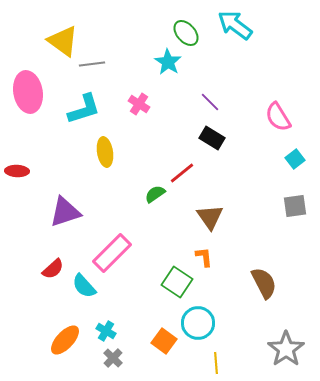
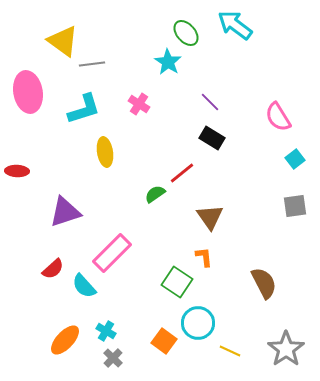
yellow line: moved 14 px right, 12 px up; rotated 60 degrees counterclockwise
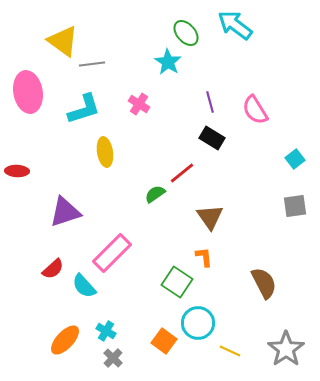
purple line: rotated 30 degrees clockwise
pink semicircle: moved 23 px left, 7 px up
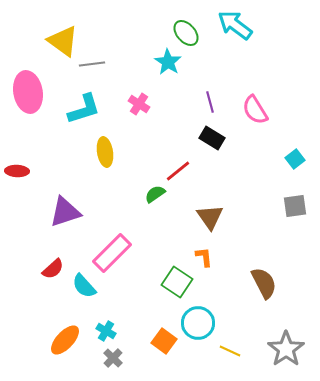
red line: moved 4 px left, 2 px up
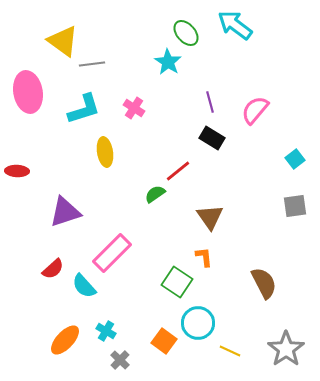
pink cross: moved 5 px left, 4 px down
pink semicircle: rotated 72 degrees clockwise
gray cross: moved 7 px right, 2 px down
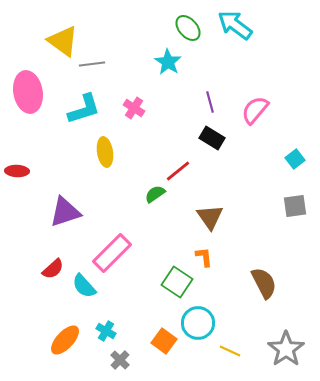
green ellipse: moved 2 px right, 5 px up
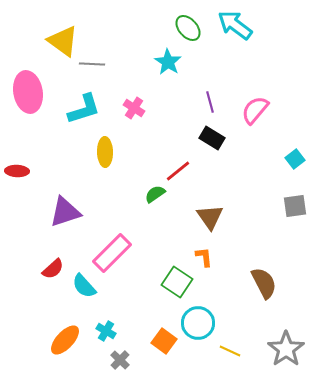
gray line: rotated 10 degrees clockwise
yellow ellipse: rotated 8 degrees clockwise
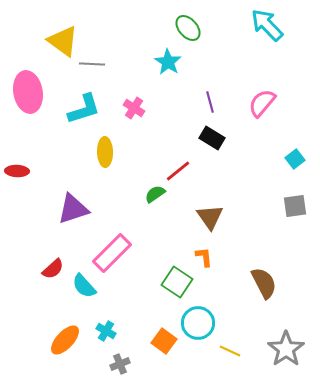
cyan arrow: moved 32 px right; rotated 9 degrees clockwise
pink semicircle: moved 7 px right, 7 px up
purple triangle: moved 8 px right, 3 px up
gray cross: moved 4 px down; rotated 24 degrees clockwise
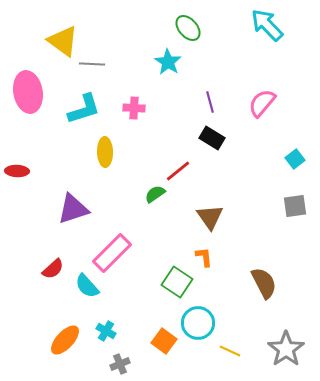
pink cross: rotated 30 degrees counterclockwise
cyan semicircle: moved 3 px right
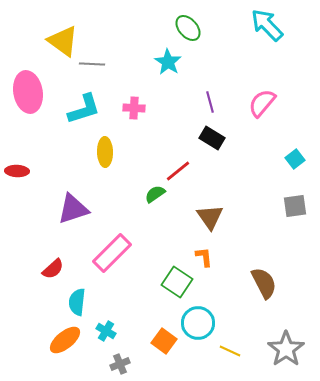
cyan semicircle: moved 10 px left, 16 px down; rotated 48 degrees clockwise
orange ellipse: rotated 8 degrees clockwise
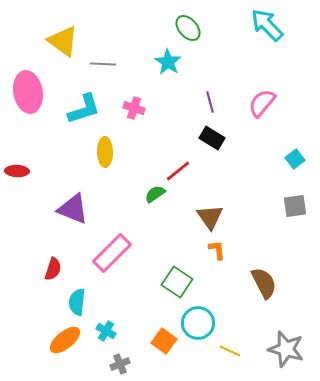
gray line: moved 11 px right
pink cross: rotated 15 degrees clockwise
purple triangle: rotated 40 degrees clockwise
orange L-shape: moved 13 px right, 7 px up
red semicircle: rotated 30 degrees counterclockwise
gray star: rotated 21 degrees counterclockwise
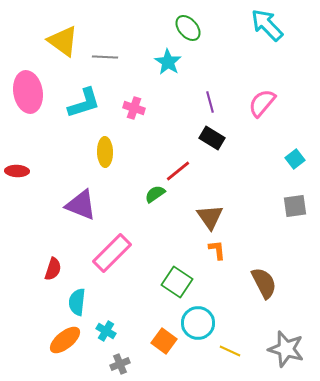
gray line: moved 2 px right, 7 px up
cyan L-shape: moved 6 px up
purple triangle: moved 8 px right, 4 px up
